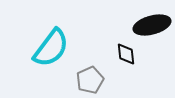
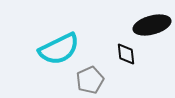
cyan semicircle: moved 8 px right, 1 px down; rotated 27 degrees clockwise
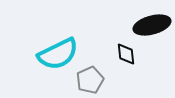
cyan semicircle: moved 1 px left, 5 px down
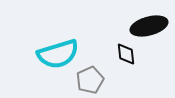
black ellipse: moved 3 px left, 1 px down
cyan semicircle: rotated 9 degrees clockwise
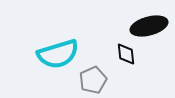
gray pentagon: moved 3 px right
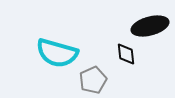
black ellipse: moved 1 px right
cyan semicircle: moved 1 px left, 1 px up; rotated 33 degrees clockwise
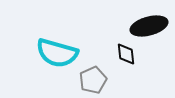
black ellipse: moved 1 px left
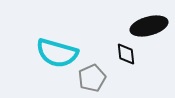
gray pentagon: moved 1 px left, 2 px up
